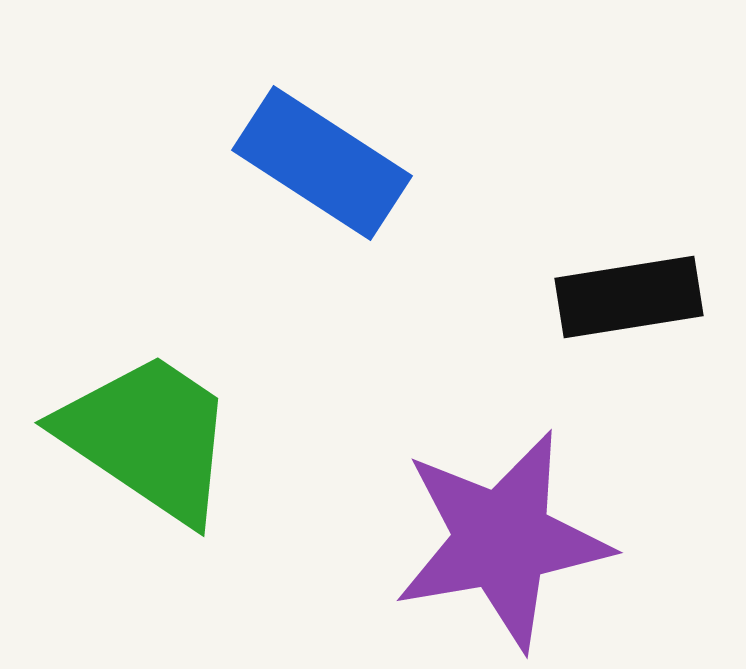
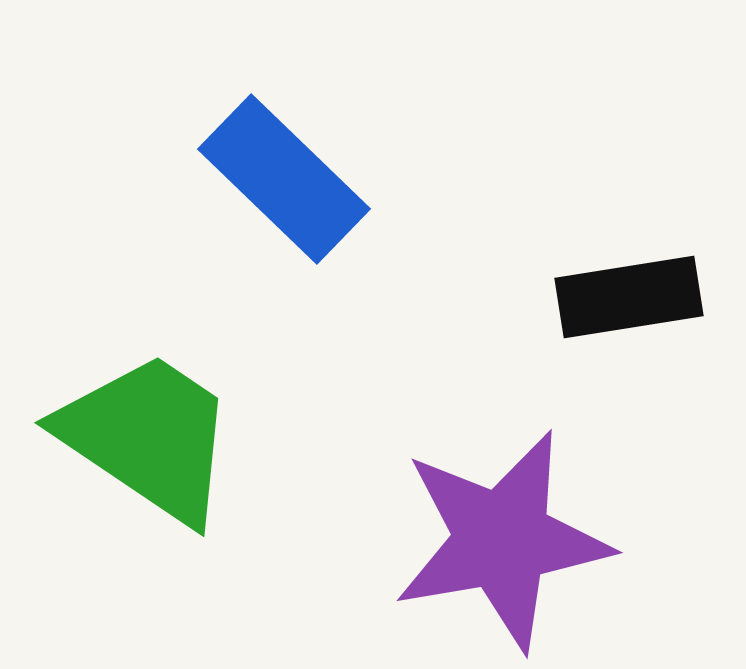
blue rectangle: moved 38 px left, 16 px down; rotated 11 degrees clockwise
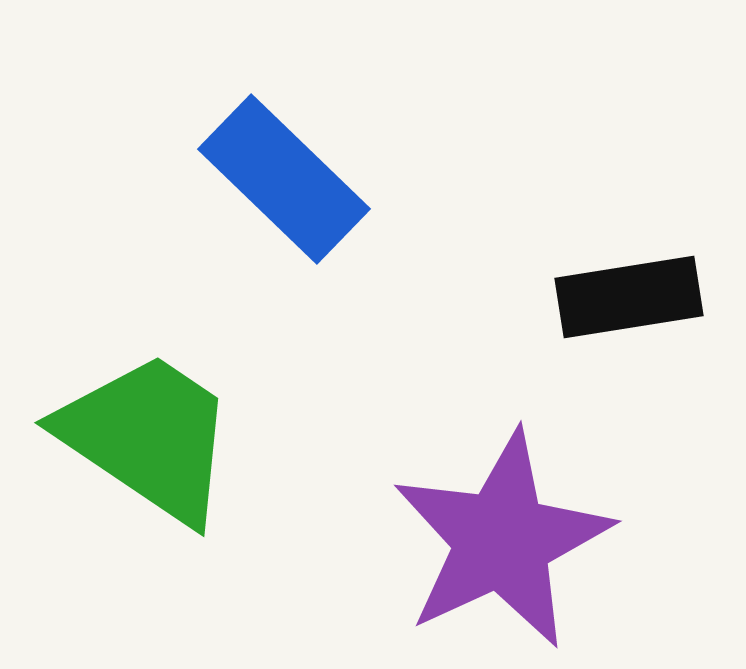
purple star: rotated 15 degrees counterclockwise
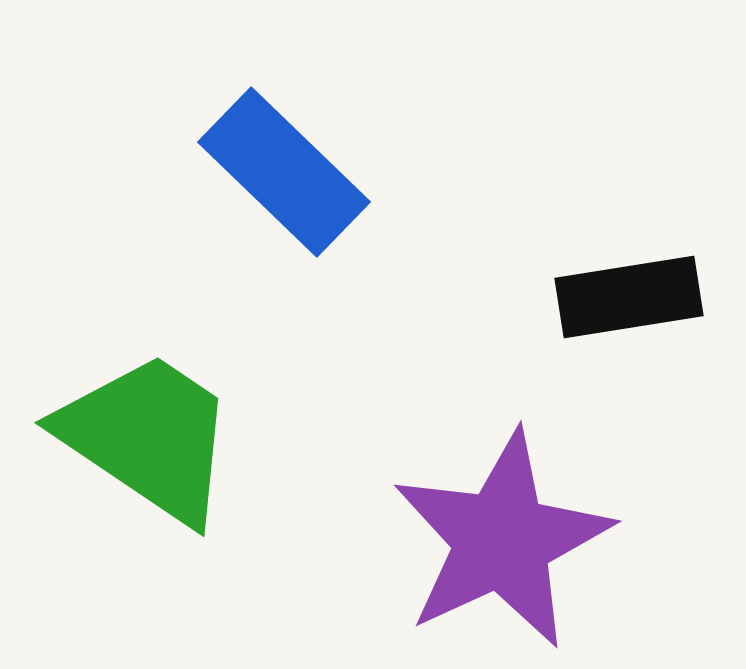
blue rectangle: moved 7 px up
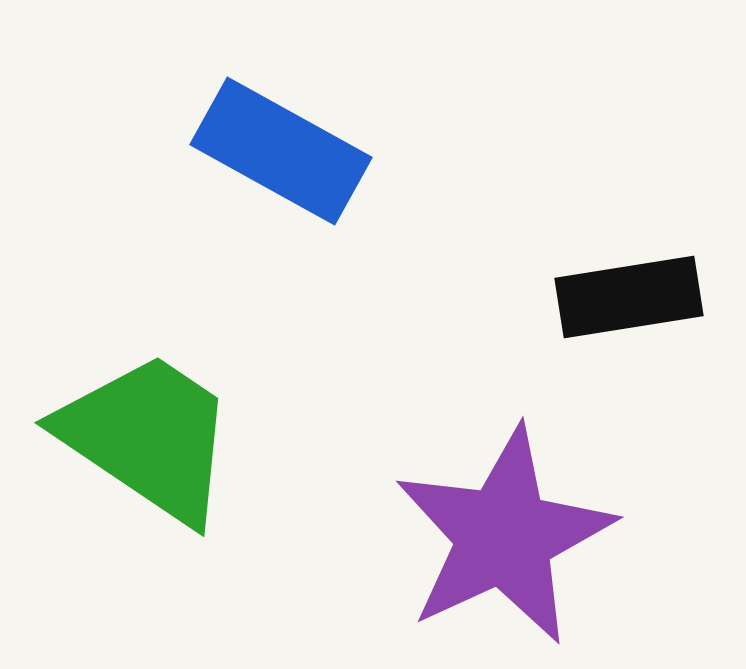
blue rectangle: moved 3 px left, 21 px up; rotated 15 degrees counterclockwise
purple star: moved 2 px right, 4 px up
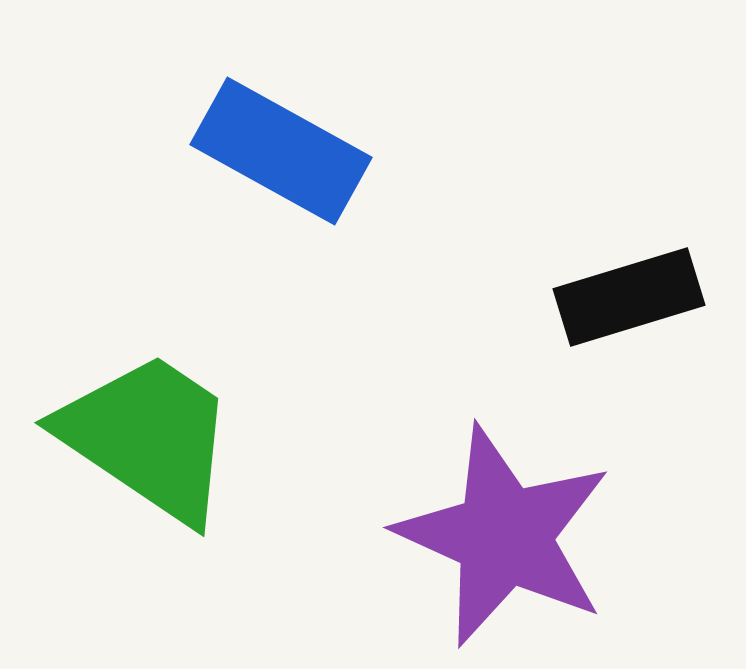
black rectangle: rotated 8 degrees counterclockwise
purple star: rotated 23 degrees counterclockwise
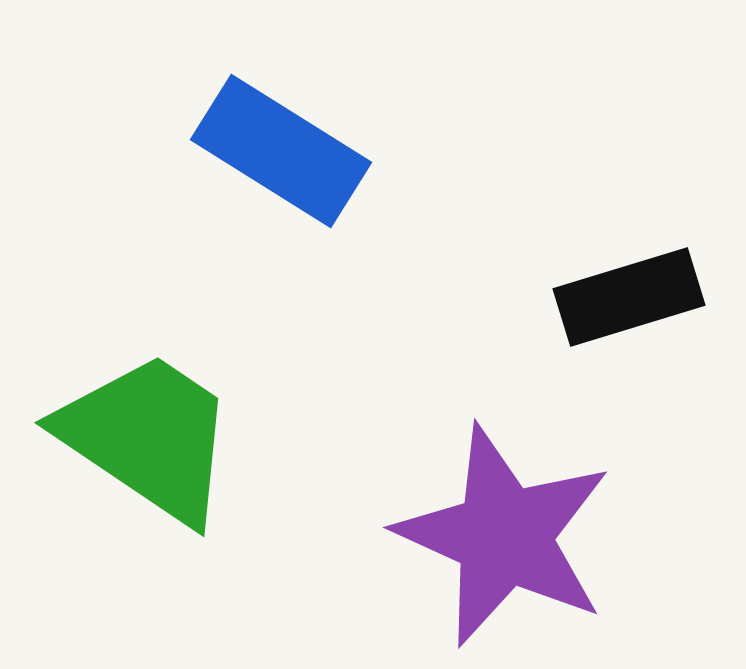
blue rectangle: rotated 3 degrees clockwise
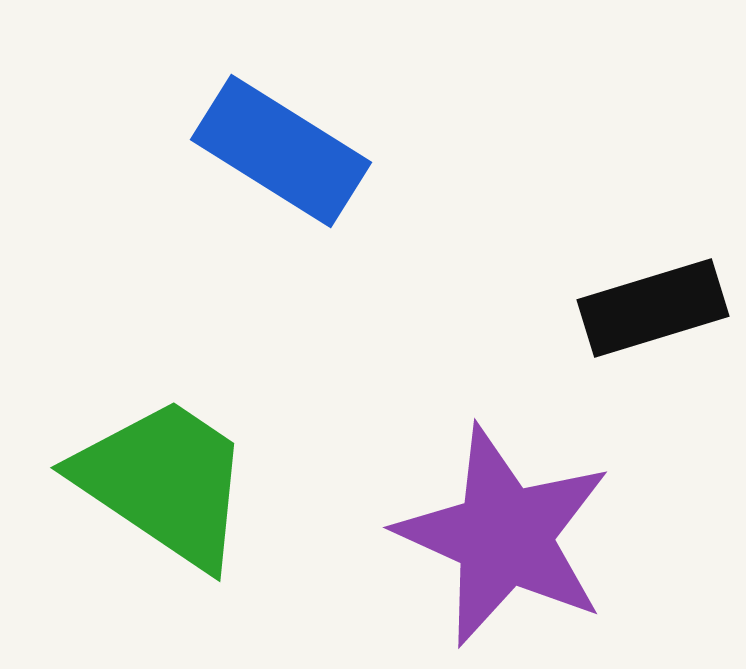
black rectangle: moved 24 px right, 11 px down
green trapezoid: moved 16 px right, 45 px down
